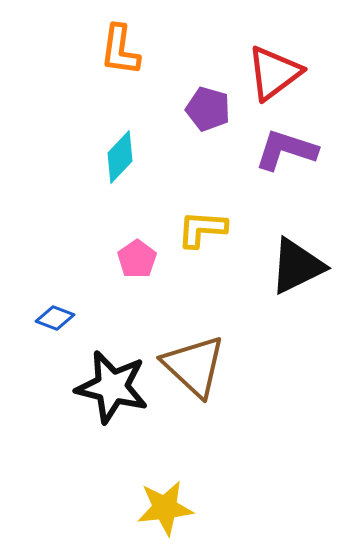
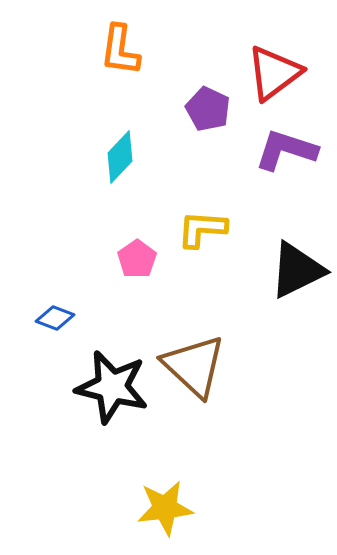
purple pentagon: rotated 9 degrees clockwise
black triangle: moved 4 px down
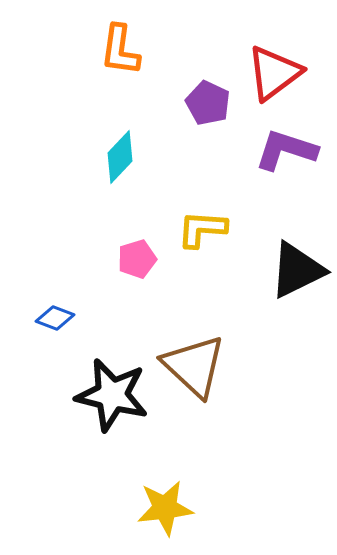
purple pentagon: moved 6 px up
pink pentagon: rotated 18 degrees clockwise
black star: moved 8 px down
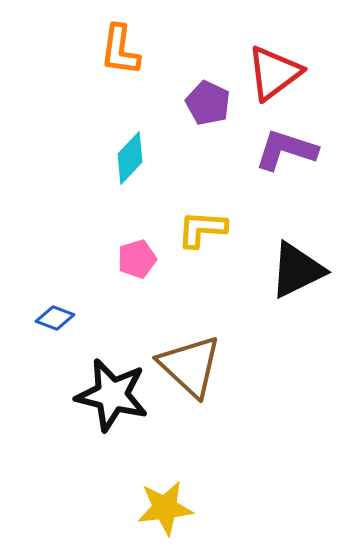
cyan diamond: moved 10 px right, 1 px down
brown triangle: moved 4 px left
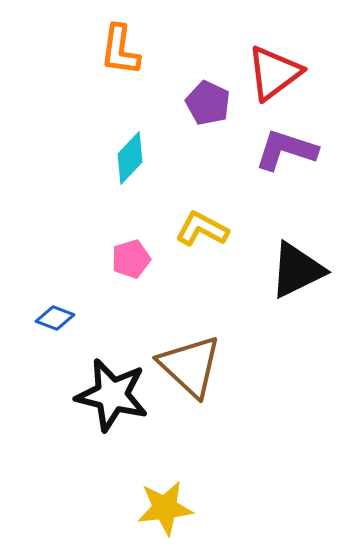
yellow L-shape: rotated 24 degrees clockwise
pink pentagon: moved 6 px left
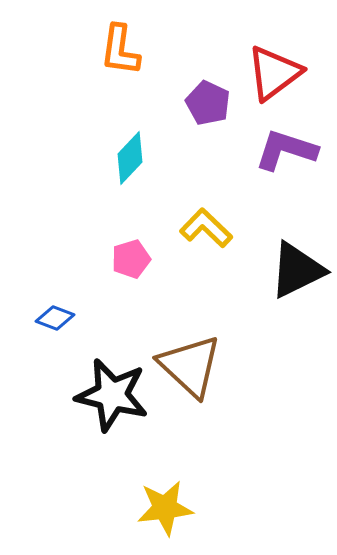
yellow L-shape: moved 4 px right, 1 px up; rotated 16 degrees clockwise
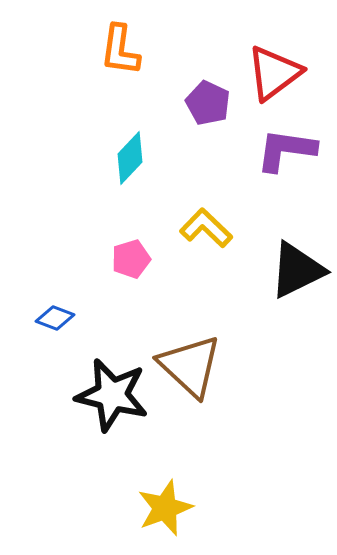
purple L-shape: rotated 10 degrees counterclockwise
yellow star: rotated 14 degrees counterclockwise
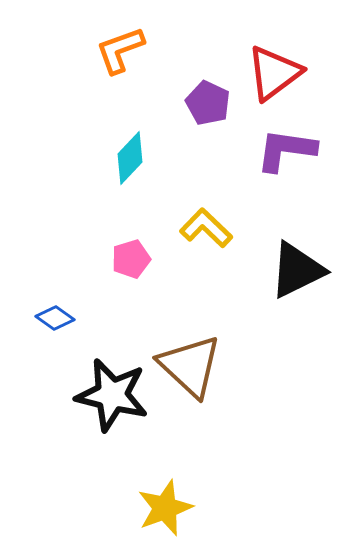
orange L-shape: rotated 62 degrees clockwise
blue diamond: rotated 15 degrees clockwise
